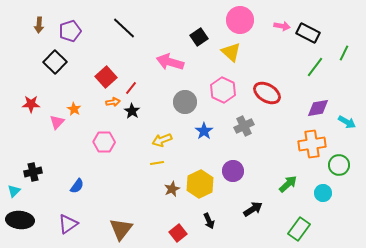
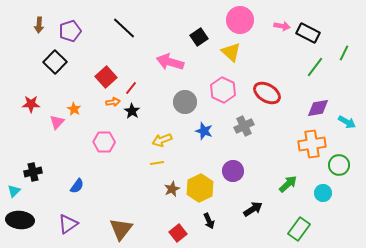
blue star at (204, 131): rotated 18 degrees counterclockwise
yellow hexagon at (200, 184): moved 4 px down
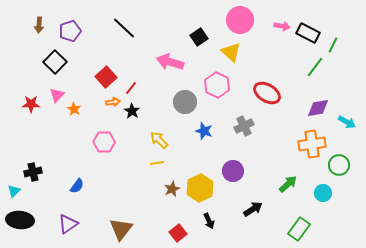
green line at (344, 53): moved 11 px left, 8 px up
pink hexagon at (223, 90): moved 6 px left, 5 px up
pink triangle at (57, 122): moved 27 px up
yellow arrow at (162, 140): moved 3 px left; rotated 66 degrees clockwise
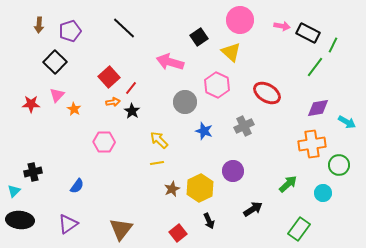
red square at (106, 77): moved 3 px right
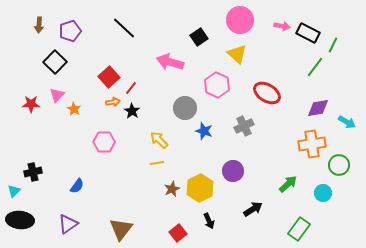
yellow triangle at (231, 52): moved 6 px right, 2 px down
gray circle at (185, 102): moved 6 px down
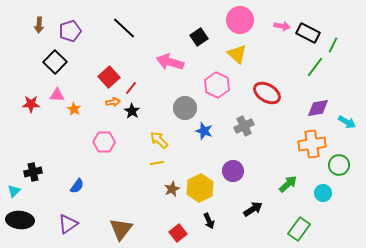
pink triangle at (57, 95): rotated 49 degrees clockwise
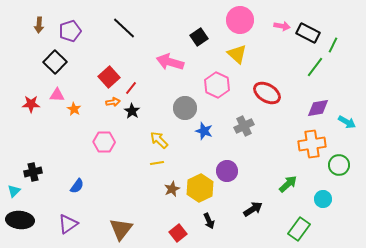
purple circle at (233, 171): moved 6 px left
cyan circle at (323, 193): moved 6 px down
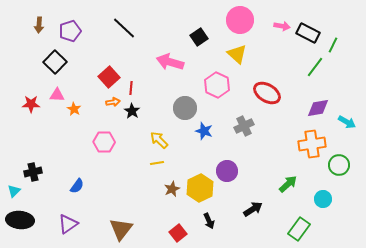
red line at (131, 88): rotated 32 degrees counterclockwise
